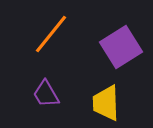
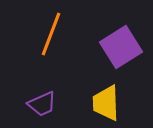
orange line: rotated 18 degrees counterclockwise
purple trapezoid: moved 4 px left, 10 px down; rotated 84 degrees counterclockwise
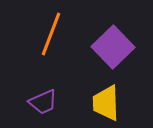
purple square: moved 8 px left; rotated 12 degrees counterclockwise
purple trapezoid: moved 1 px right, 2 px up
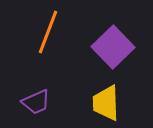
orange line: moved 3 px left, 2 px up
purple trapezoid: moved 7 px left
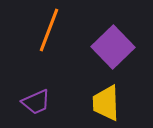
orange line: moved 1 px right, 2 px up
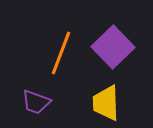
orange line: moved 12 px right, 23 px down
purple trapezoid: rotated 44 degrees clockwise
